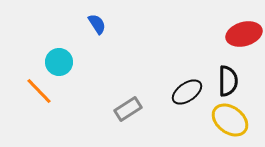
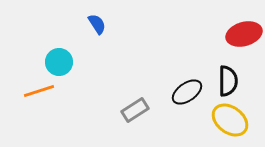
orange line: rotated 64 degrees counterclockwise
gray rectangle: moved 7 px right, 1 px down
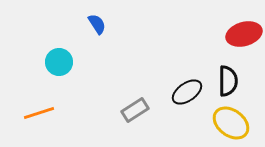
orange line: moved 22 px down
yellow ellipse: moved 1 px right, 3 px down
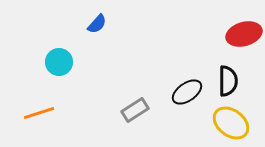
blue semicircle: rotated 75 degrees clockwise
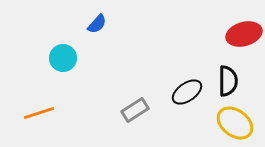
cyan circle: moved 4 px right, 4 px up
yellow ellipse: moved 4 px right
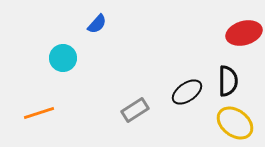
red ellipse: moved 1 px up
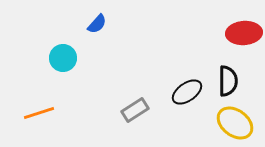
red ellipse: rotated 12 degrees clockwise
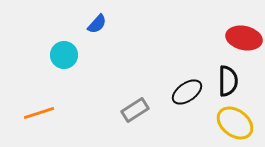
red ellipse: moved 5 px down; rotated 16 degrees clockwise
cyan circle: moved 1 px right, 3 px up
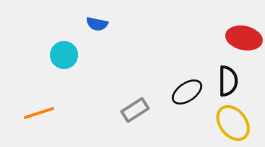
blue semicircle: rotated 60 degrees clockwise
yellow ellipse: moved 2 px left; rotated 15 degrees clockwise
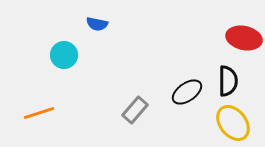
gray rectangle: rotated 16 degrees counterclockwise
